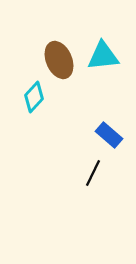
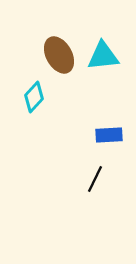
brown ellipse: moved 5 px up; rotated 6 degrees counterclockwise
blue rectangle: rotated 44 degrees counterclockwise
black line: moved 2 px right, 6 px down
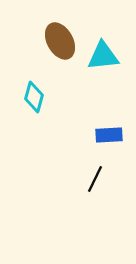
brown ellipse: moved 1 px right, 14 px up
cyan diamond: rotated 28 degrees counterclockwise
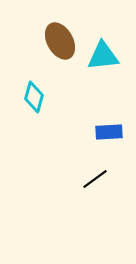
blue rectangle: moved 3 px up
black line: rotated 28 degrees clockwise
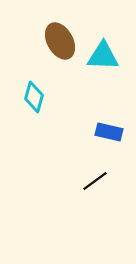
cyan triangle: rotated 8 degrees clockwise
blue rectangle: rotated 16 degrees clockwise
black line: moved 2 px down
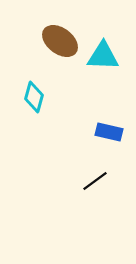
brown ellipse: rotated 24 degrees counterclockwise
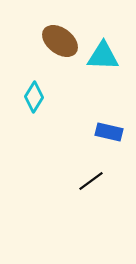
cyan diamond: rotated 16 degrees clockwise
black line: moved 4 px left
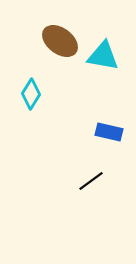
cyan triangle: rotated 8 degrees clockwise
cyan diamond: moved 3 px left, 3 px up
